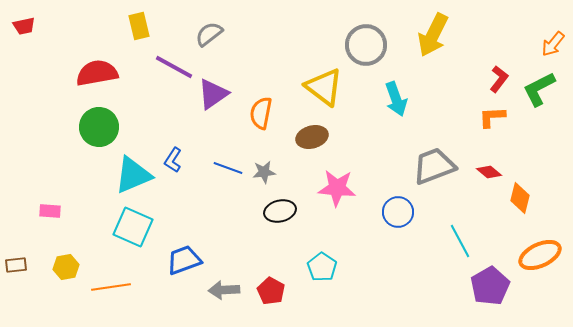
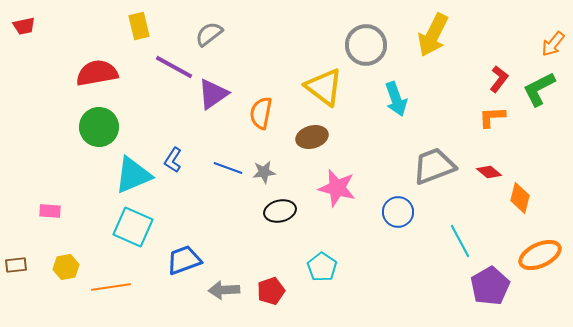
pink star: rotated 9 degrees clockwise
red pentagon: rotated 24 degrees clockwise
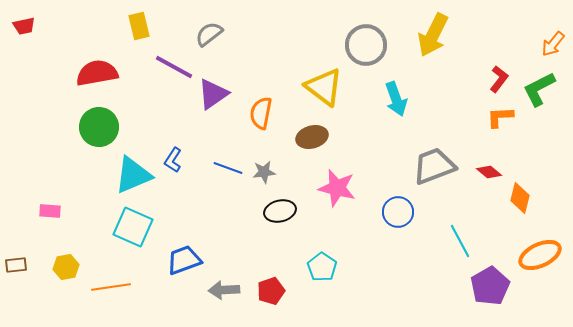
orange L-shape: moved 8 px right
